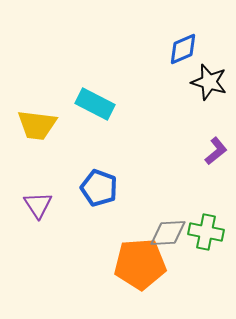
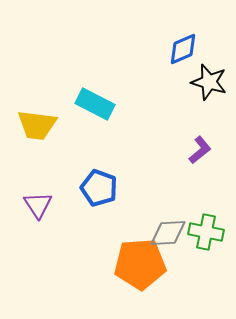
purple L-shape: moved 16 px left, 1 px up
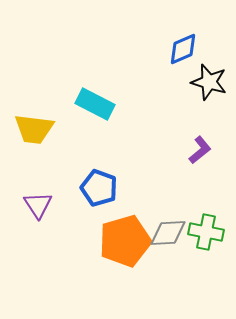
yellow trapezoid: moved 3 px left, 4 px down
orange pentagon: moved 15 px left, 23 px up; rotated 12 degrees counterclockwise
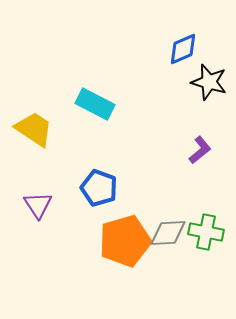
yellow trapezoid: rotated 153 degrees counterclockwise
